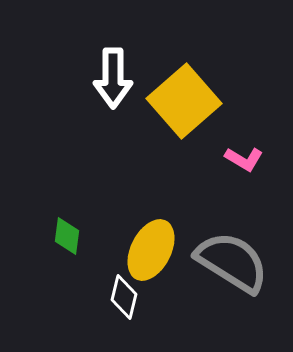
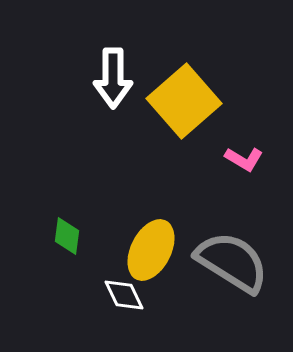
white diamond: moved 2 px up; rotated 39 degrees counterclockwise
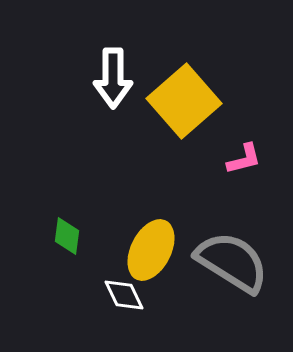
pink L-shape: rotated 45 degrees counterclockwise
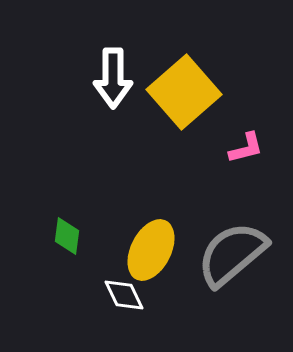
yellow square: moved 9 px up
pink L-shape: moved 2 px right, 11 px up
gray semicircle: moved 8 px up; rotated 72 degrees counterclockwise
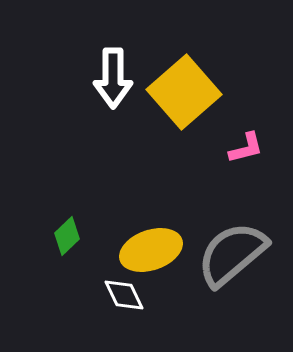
green diamond: rotated 39 degrees clockwise
yellow ellipse: rotated 44 degrees clockwise
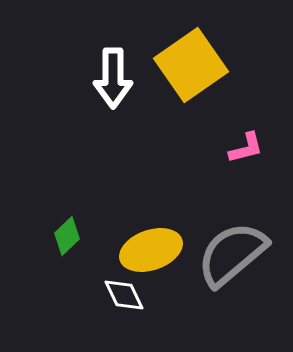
yellow square: moved 7 px right, 27 px up; rotated 6 degrees clockwise
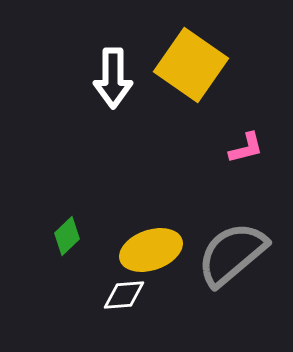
yellow square: rotated 20 degrees counterclockwise
white diamond: rotated 69 degrees counterclockwise
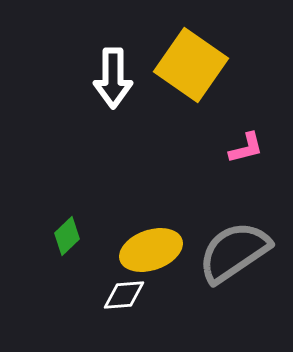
gray semicircle: moved 2 px right, 2 px up; rotated 6 degrees clockwise
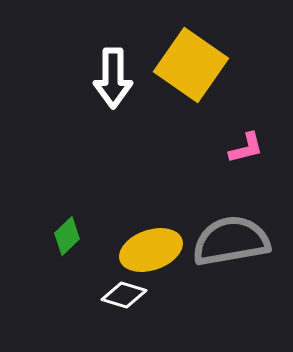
gray semicircle: moved 3 px left, 11 px up; rotated 24 degrees clockwise
white diamond: rotated 21 degrees clockwise
